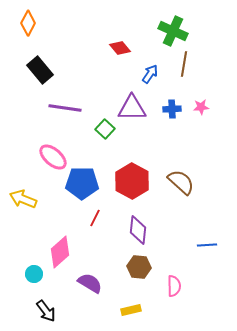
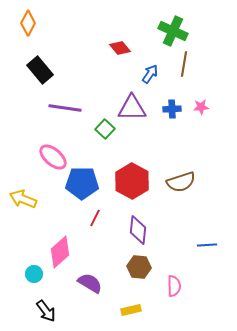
brown semicircle: rotated 120 degrees clockwise
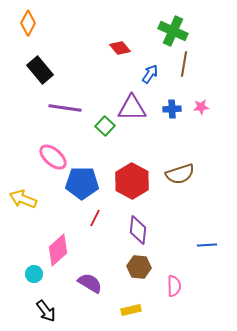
green square: moved 3 px up
brown semicircle: moved 1 px left, 8 px up
pink diamond: moved 2 px left, 2 px up
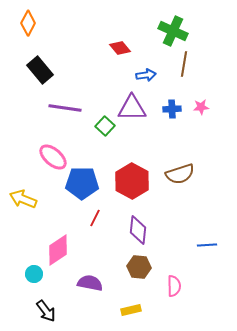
blue arrow: moved 4 px left, 1 px down; rotated 48 degrees clockwise
pink diamond: rotated 8 degrees clockwise
purple semicircle: rotated 20 degrees counterclockwise
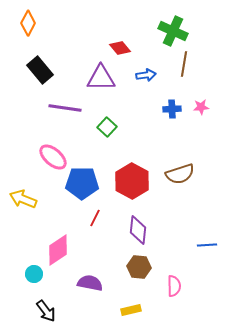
purple triangle: moved 31 px left, 30 px up
green square: moved 2 px right, 1 px down
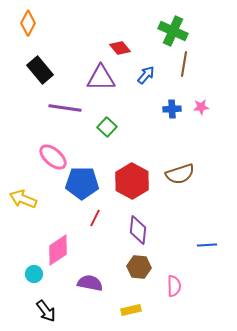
blue arrow: rotated 42 degrees counterclockwise
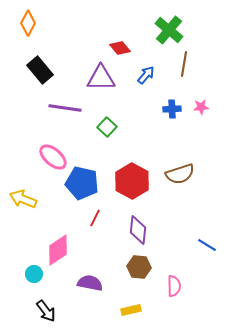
green cross: moved 4 px left, 1 px up; rotated 16 degrees clockwise
blue pentagon: rotated 12 degrees clockwise
blue line: rotated 36 degrees clockwise
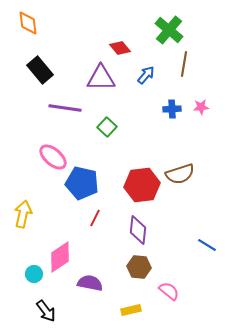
orange diamond: rotated 35 degrees counterclockwise
red hexagon: moved 10 px right, 4 px down; rotated 24 degrees clockwise
yellow arrow: moved 15 px down; rotated 80 degrees clockwise
pink diamond: moved 2 px right, 7 px down
pink semicircle: moved 5 px left, 5 px down; rotated 50 degrees counterclockwise
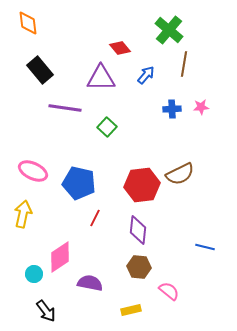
pink ellipse: moved 20 px left, 14 px down; rotated 16 degrees counterclockwise
brown semicircle: rotated 8 degrees counterclockwise
blue pentagon: moved 3 px left
blue line: moved 2 px left, 2 px down; rotated 18 degrees counterclockwise
